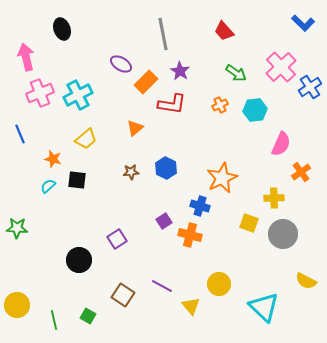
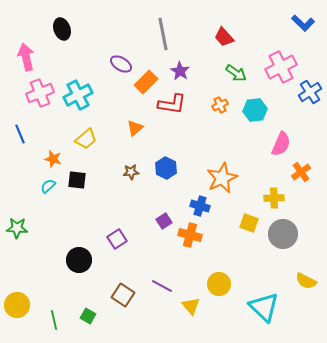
red trapezoid at (224, 31): moved 6 px down
pink cross at (281, 67): rotated 16 degrees clockwise
blue cross at (310, 87): moved 5 px down
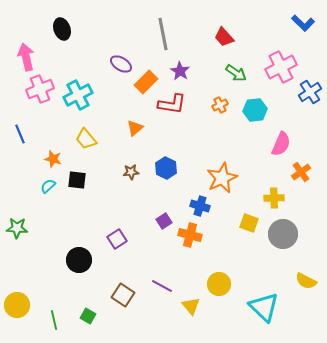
pink cross at (40, 93): moved 4 px up
yellow trapezoid at (86, 139): rotated 90 degrees clockwise
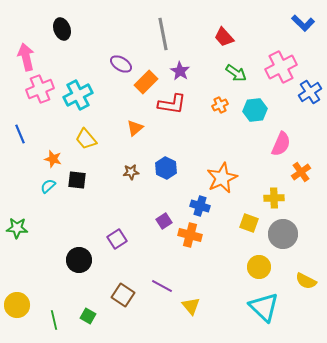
yellow circle at (219, 284): moved 40 px right, 17 px up
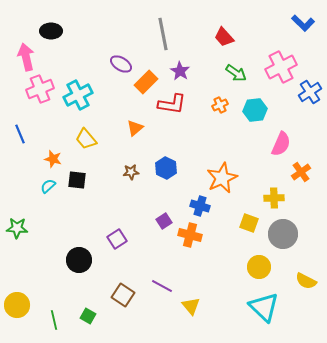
black ellipse at (62, 29): moved 11 px left, 2 px down; rotated 70 degrees counterclockwise
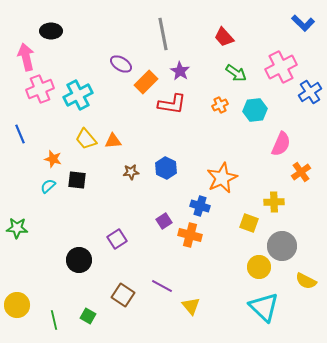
orange triangle at (135, 128): moved 22 px left, 13 px down; rotated 36 degrees clockwise
yellow cross at (274, 198): moved 4 px down
gray circle at (283, 234): moved 1 px left, 12 px down
